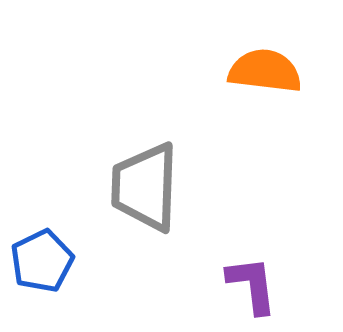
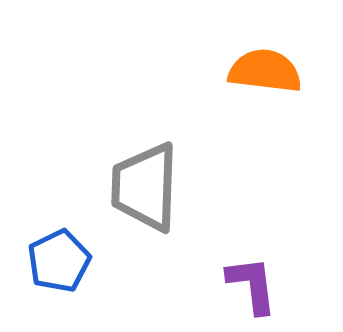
blue pentagon: moved 17 px right
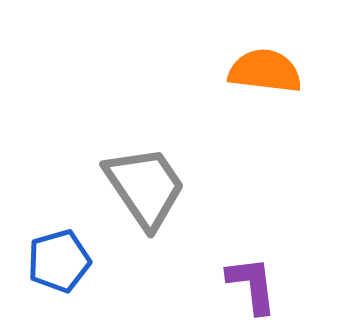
gray trapezoid: rotated 144 degrees clockwise
blue pentagon: rotated 10 degrees clockwise
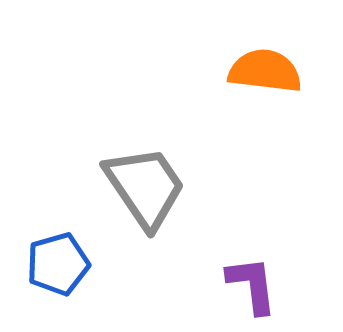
blue pentagon: moved 1 px left, 3 px down
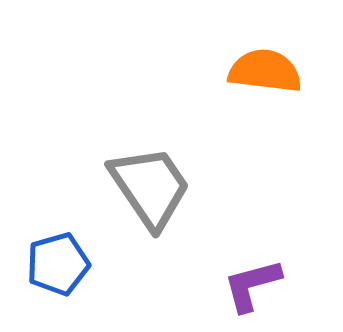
gray trapezoid: moved 5 px right
purple L-shape: rotated 98 degrees counterclockwise
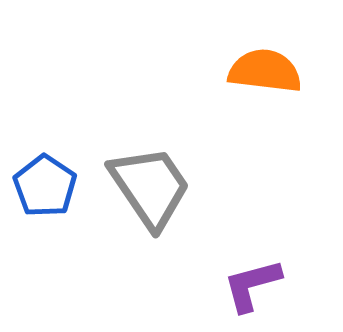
blue pentagon: moved 13 px left, 78 px up; rotated 22 degrees counterclockwise
